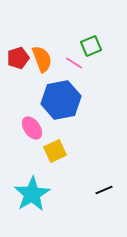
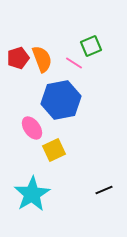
yellow square: moved 1 px left, 1 px up
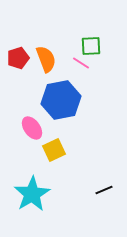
green square: rotated 20 degrees clockwise
orange semicircle: moved 4 px right
pink line: moved 7 px right
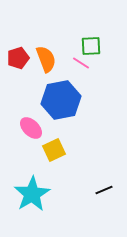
pink ellipse: moved 1 px left; rotated 10 degrees counterclockwise
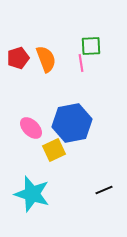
pink line: rotated 48 degrees clockwise
blue hexagon: moved 11 px right, 23 px down
cyan star: rotated 24 degrees counterclockwise
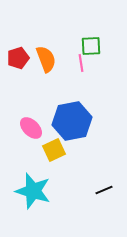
blue hexagon: moved 2 px up
cyan star: moved 1 px right, 3 px up
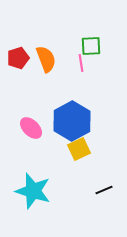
blue hexagon: rotated 18 degrees counterclockwise
yellow square: moved 25 px right, 1 px up
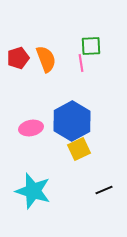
pink ellipse: rotated 55 degrees counterclockwise
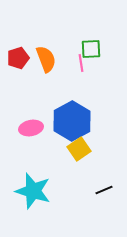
green square: moved 3 px down
yellow square: rotated 10 degrees counterclockwise
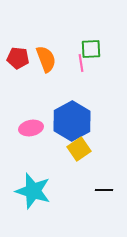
red pentagon: rotated 25 degrees clockwise
black line: rotated 24 degrees clockwise
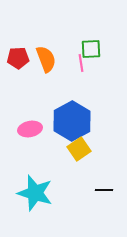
red pentagon: rotated 10 degrees counterclockwise
pink ellipse: moved 1 px left, 1 px down
cyan star: moved 2 px right, 2 px down
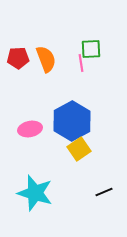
black line: moved 2 px down; rotated 24 degrees counterclockwise
